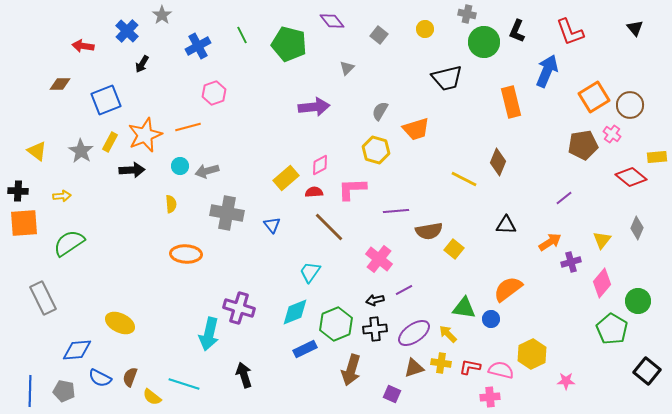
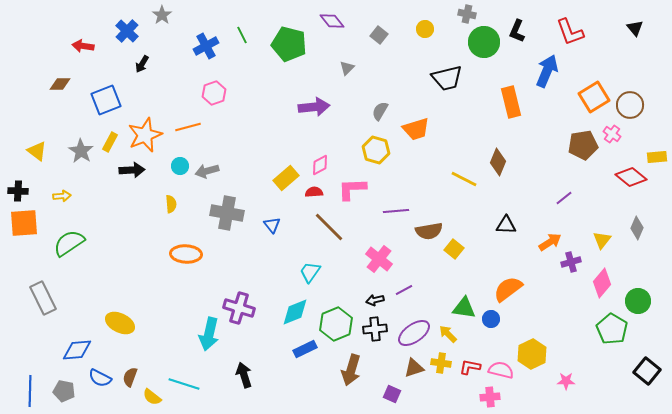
blue cross at (198, 46): moved 8 px right
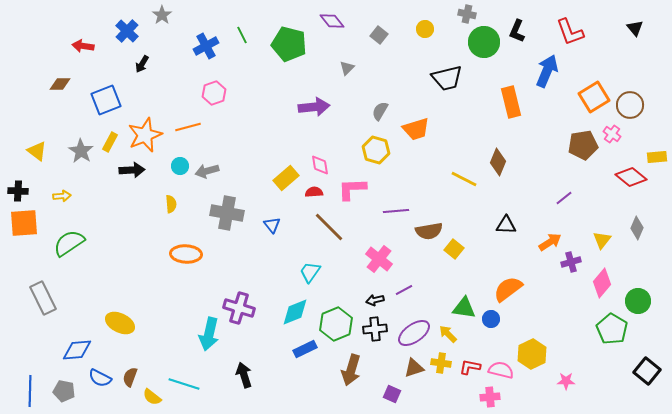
pink diamond at (320, 165): rotated 70 degrees counterclockwise
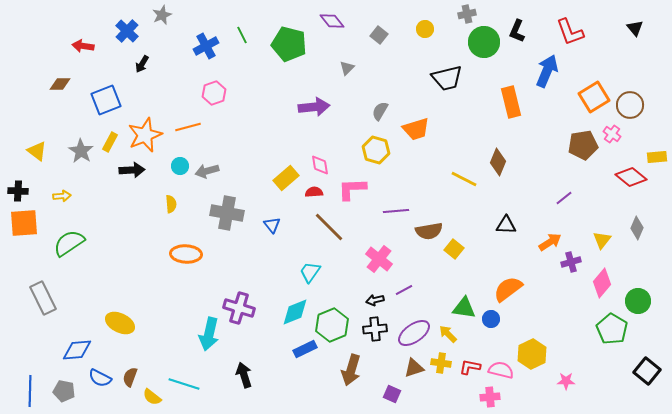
gray cross at (467, 14): rotated 24 degrees counterclockwise
gray star at (162, 15): rotated 12 degrees clockwise
green hexagon at (336, 324): moved 4 px left, 1 px down
